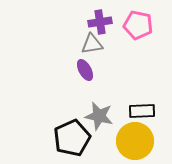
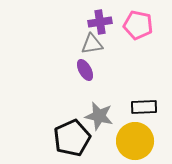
black rectangle: moved 2 px right, 4 px up
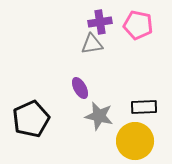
purple ellipse: moved 5 px left, 18 px down
black pentagon: moved 41 px left, 19 px up
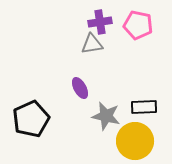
gray star: moved 7 px right
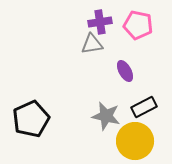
purple ellipse: moved 45 px right, 17 px up
black rectangle: rotated 25 degrees counterclockwise
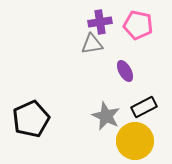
gray star: rotated 12 degrees clockwise
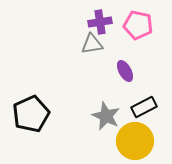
black pentagon: moved 5 px up
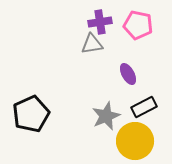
purple ellipse: moved 3 px right, 3 px down
gray star: rotated 24 degrees clockwise
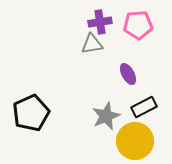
pink pentagon: rotated 16 degrees counterclockwise
black pentagon: moved 1 px up
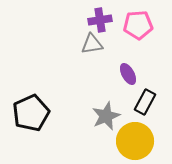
purple cross: moved 2 px up
black rectangle: moved 1 px right, 5 px up; rotated 35 degrees counterclockwise
